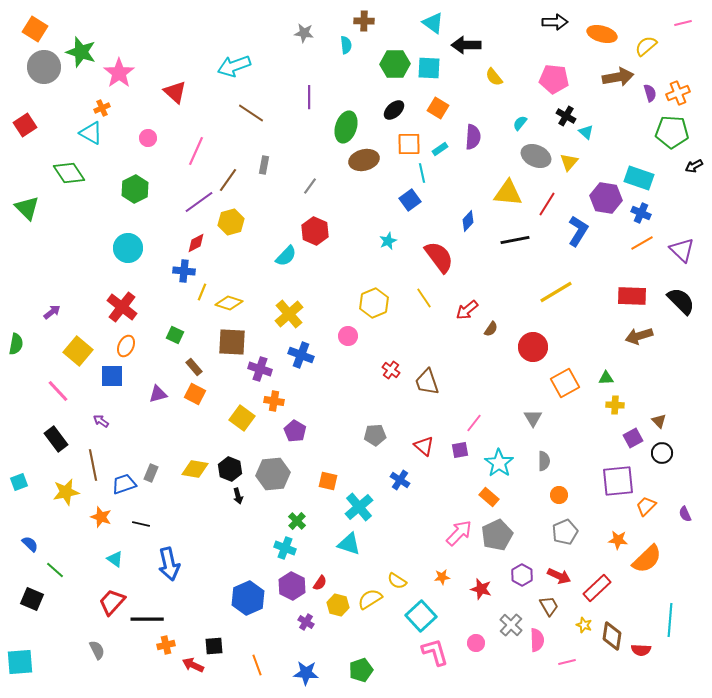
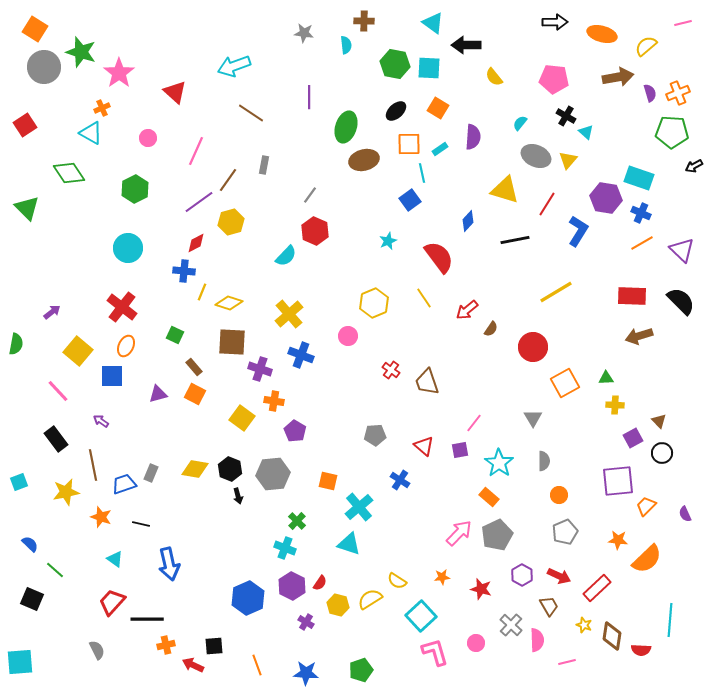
green hexagon at (395, 64): rotated 12 degrees clockwise
black ellipse at (394, 110): moved 2 px right, 1 px down
yellow triangle at (569, 162): moved 1 px left, 2 px up
gray line at (310, 186): moved 9 px down
yellow triangle at (508, 193): moved 3 px left, 3 px up; rotated 12 degrees clockwise
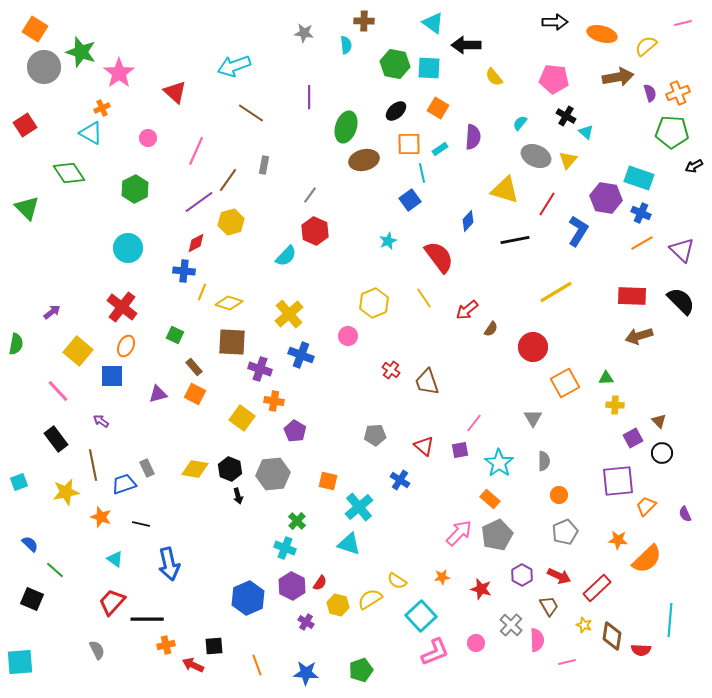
gray rectangle at (151, 473): moved 4 px left, 5 px up; rotated 48 degrees counterclockwise
orange rectangle at (489, 497): moved 1 px right, 2 px down
pink L-shape at (435, 652): rotated 84 degrees clockwise
